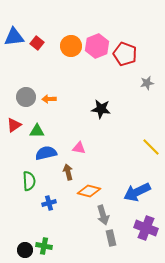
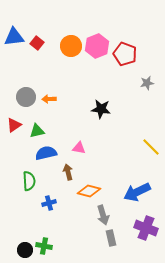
green triangle: rotated 14 degrees counterclockwise
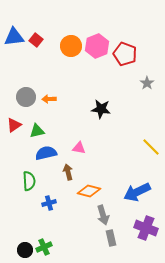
red square: moved 1 px left, 3 px up
gray star: rotated 24 degrees counterclockwise
green cross: moved 1 px down; rotated 35 degrees counterclockwise
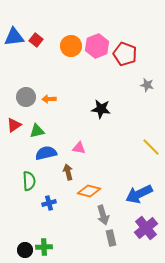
gray star: moved 2 px down; rotated 24 degrees counterclockwise
blue arrow: moved 2 px right, 2 px down
purple cross: rotated 30 degrees clockwise
green cross: rotated 21 degrees clockwise
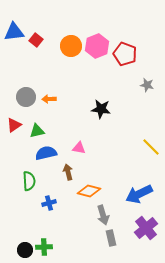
blue triangle: moved 5 px up
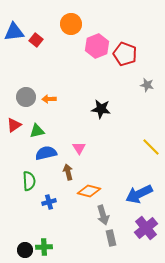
orange circle: moved 22 px up
pink triangle: rotated 48 degrees clockwise
blue cross: moved 1 px up
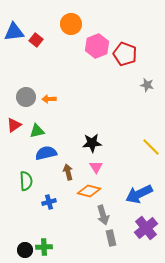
black star: moved 9 px left, 34 px down; rotated 12 degrees counterclockwise
pink triangle: moved 17 px right, 19 px down
green semicircle: moved 3 px left
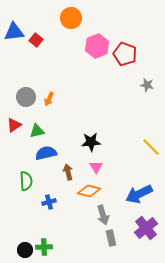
orange circle: moved 6 px up
orange arrow: rotated 64 degrees counterclockwise
black star: moved 1 px left, 1 px up
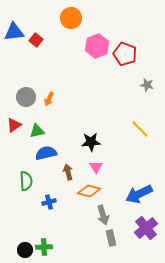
yellow line: moved 11 px left, 18 px up
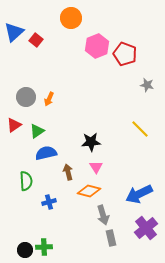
blue triangle: rotated 35 degrees counterclockwise
green triangle: rotated 21 degrees counterclockwise
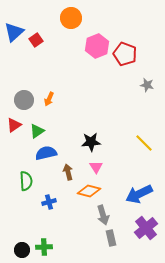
red square: rotated 16 degrees clockwise
gray circle: moved 2 px left, 3 px down
yellow line: moved 4 px right, 14 px down
black circle: moved 3 px left
